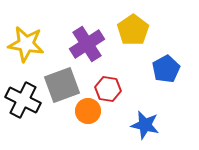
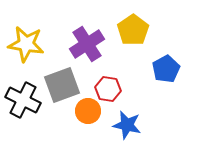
blue star: moved 18 px left
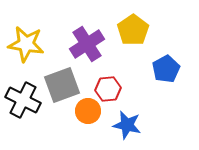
red hexagon: rotated 15 degrees counterclockwise
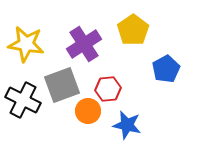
purple cross: moved 3 px left
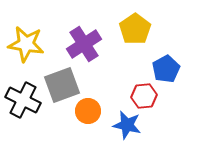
yellow pentagon: moved 2 px right, 1 px up
red hexagon: moved 36 px right, 7 px down
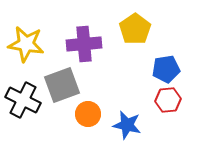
purple cross: rotated 28 degrees clockwise
blue pentagon: rotated 20 degrees clockwise
red hexagon: moved 24 px right, 4 px down
orange circle: moved 3 px down
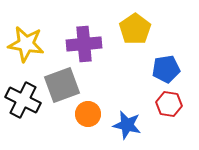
red hexagon: moved 1 px right, 4 px down; rotated 15 degrees clockwise
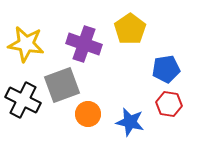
yellow pentagon: moved 5 px left
purple cross: rotated 24 degrees clockwise
blue star: moved 3 px right, 3 px up
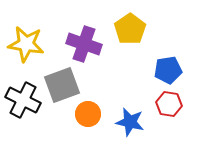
blue pentagon: moved 2 px right, 1 px down
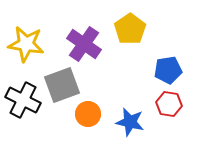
purple cross: rotated 16 degrees clockwise
